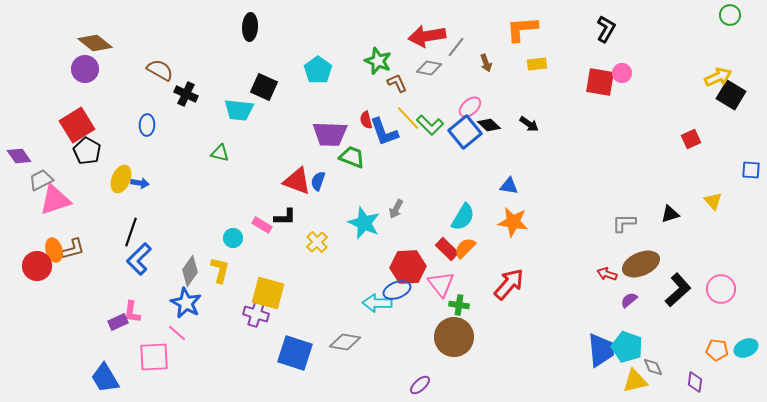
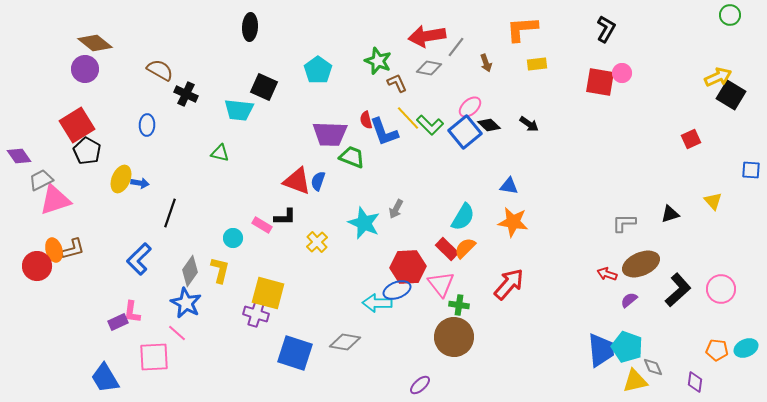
black line at (131, 232): moved 39 px right, 19 px up
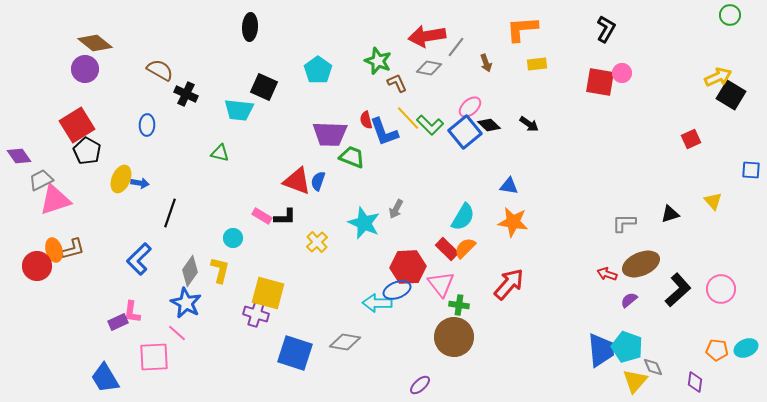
pink rectangle at (262, 225): moved 9 px up
yellow triangle at (635, 381): rotated 36 degrees counterclockwise
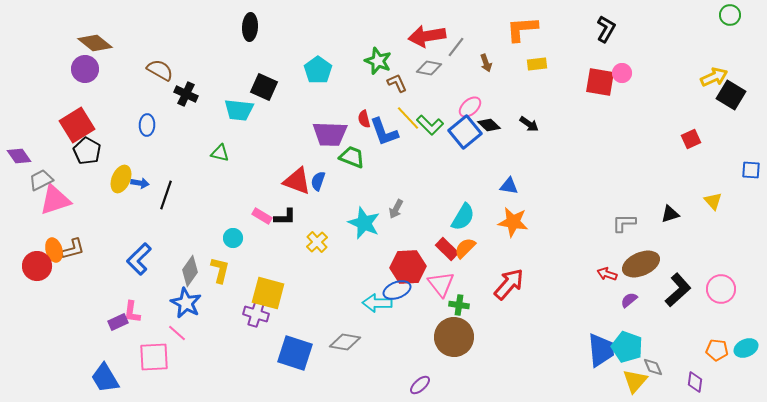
yellow arrow at (718, 77): moved 4 px left
red semicircle at (366, 120): moved 2 px left, 1 px up
black line at (170, 213): moved 4 px left, 18 px up
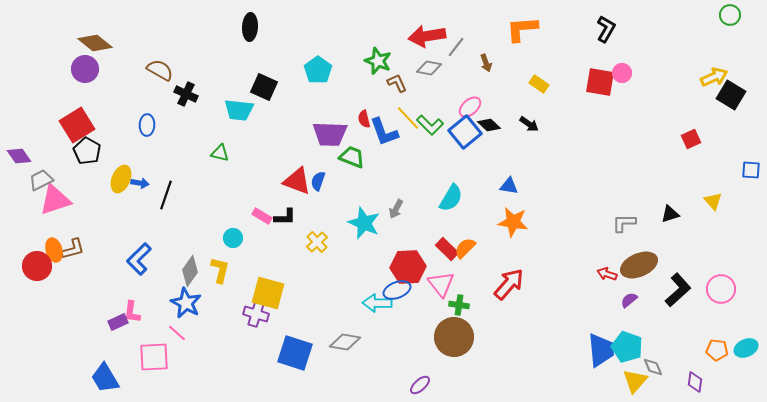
yellow rectangle at (537, 64): moved 2 px right, 20 px down; rotated 42 degrees clockwise
cyan semicircle at (463, 217): moved 12 px left, 19 px up
brown ellipse at (641, 264): moved 2 px left, 1 px down
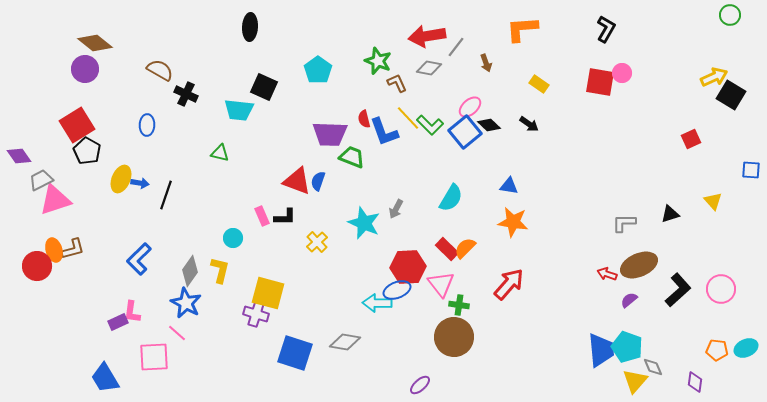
pink rectangle at (262, 216): rotated 36 degrees clockwise
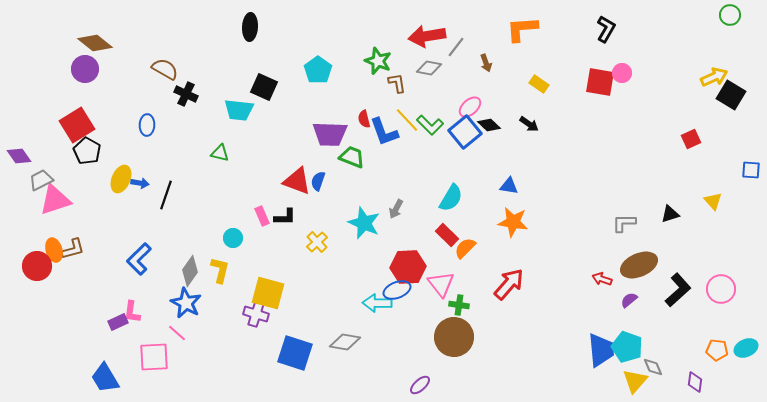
brown semicircle at (160, 70): moved 5 px right, 1 px up
brown L-shape at (397, 83): rotated 15 degrees clockwise
yellow line at (408, 118): moved 1 px left, 2 px down
red rectangle at (447, 249): moved 14 px up
red arrow at (607, 274): moved 5 px left, 5 px down
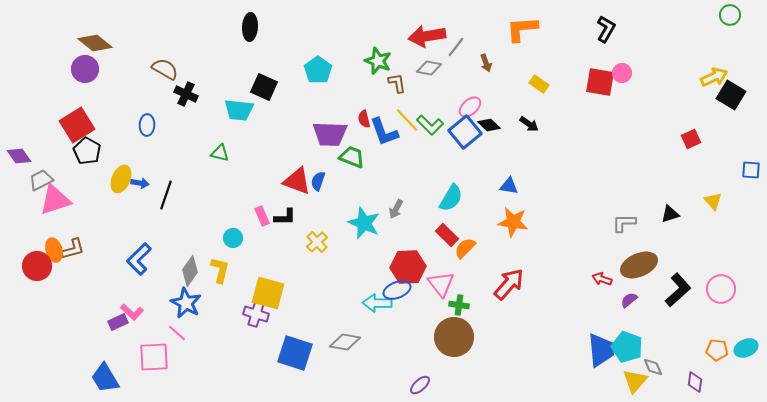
pink L-shape at (132, 312): rotated 55 degrees counterclockwise
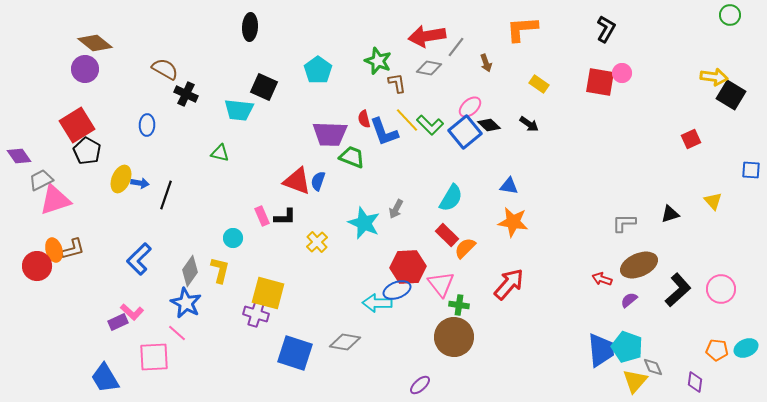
yellow arrow at (714, 77): rotated 32 degrees clockwise
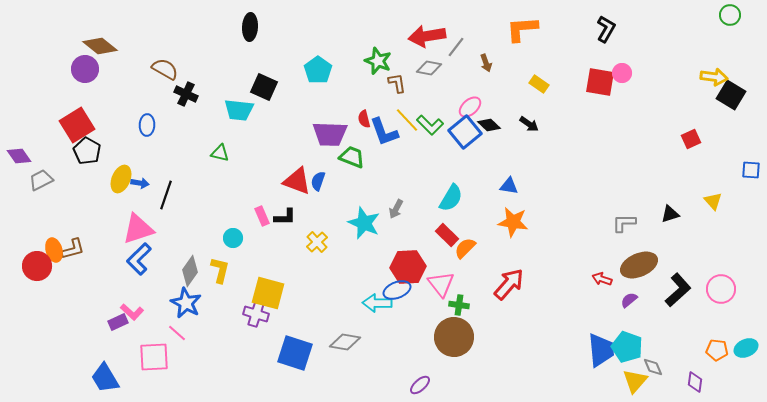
brown diamond at (95, 43): moved 5 px right, 3 px down
pink triangle at (55, 200): moved 83 px right, 29 px down
